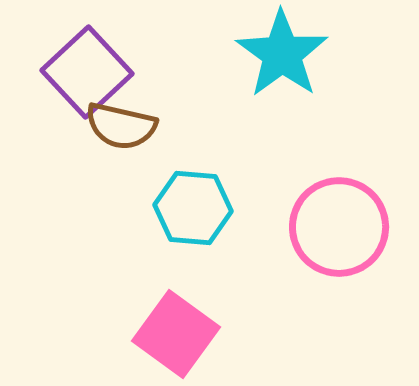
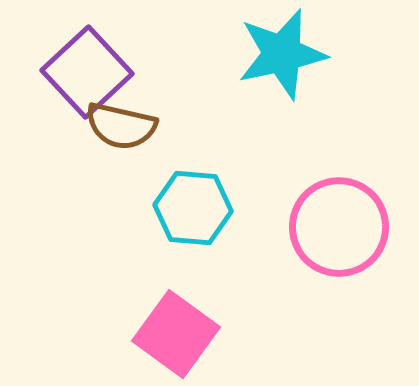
cyan star: rotated 24 degrees clockwise
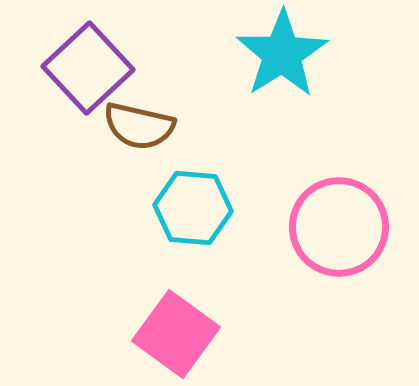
cyan star: rotated 20 degrees counterclockwise
purple square: moved 1 px right, 4 px up
brown semicircle: moved 18 px right
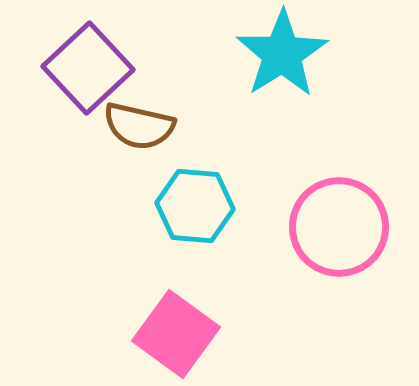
cyan hexagon: moved 2 px right, 2 px up
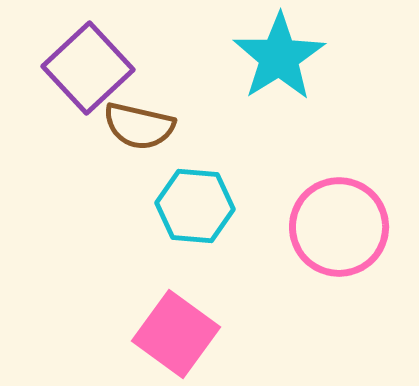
cyan star: moved 3 px left, 3 px down
